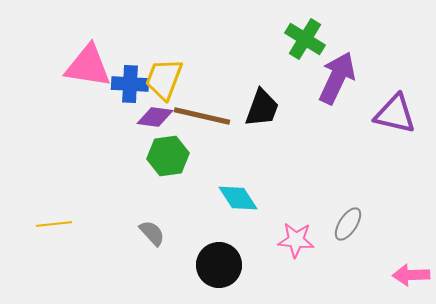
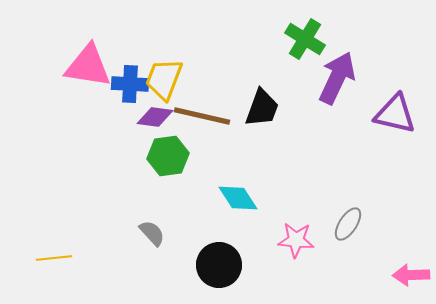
yellow line: moved 34 px down
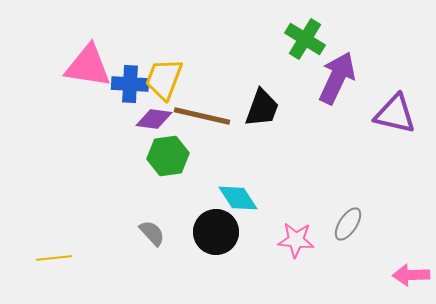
purple diamond: moved 1 px left, 2 px down
black circle: moved 3 px left, 33 px up
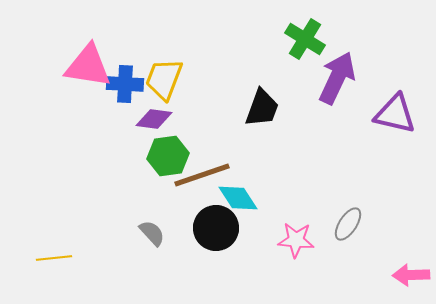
blue cross: moved 5 px left
brown line: moved 59 px down; rotated 32 degrees counterclockwise
black circle: moved 4 px up
